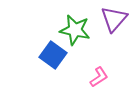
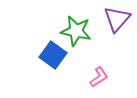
purple triangle: moved 3 px right
green star: moved 1 px right, 1 px down
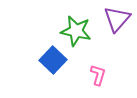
blue square: moved 5 px down; rotated 8 degrees clockwise
pink L-shape: moved 1 px left, 2 px up; rotated 40 degrees counterclockwise
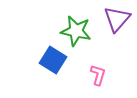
blue square: rotated 12 degrees counterclockwise
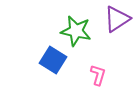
purple triangle: rotated 16 degrees clockwise
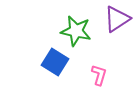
blue square: moved 2 px right, 2 px down
pink L-shape: moved 1 px right
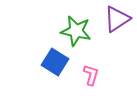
pink L-shape: moved 8 px left
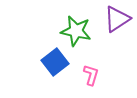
blue square: rotated 20 degrees clockwise
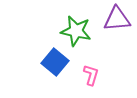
purple triangle: rotated 28 degrees clockwise
blue square: rotated 12 degrees counterclockwise
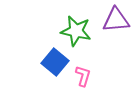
purple triangle: moved 1 px left, 1 px down
pink L-shape: moved 8 px left, 1 px down
